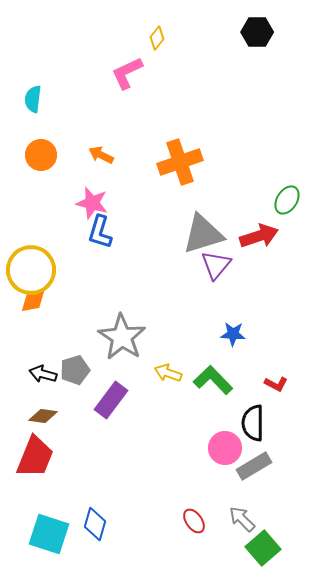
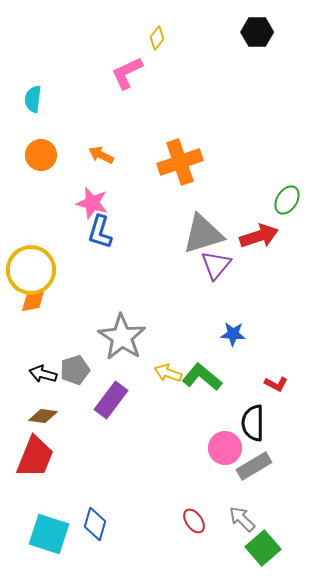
green L-shape: moved 11 px left, 3 px up; rotated 6 degrees counterclockwise
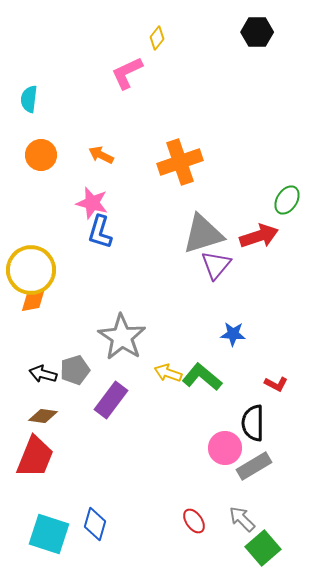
cyan semicircle: moved 4 px left
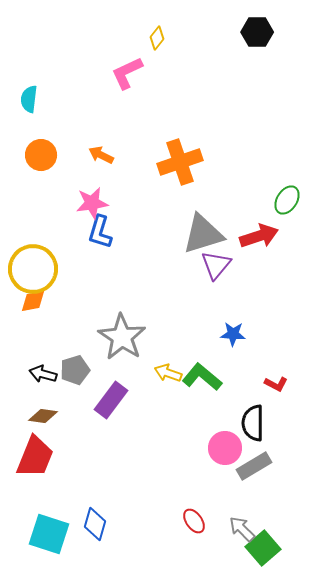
pink star: rotated 24 degrees counterclockwise
yellow circle: moved 2 px right, 1 px up
gray arrow: moved 10 px down
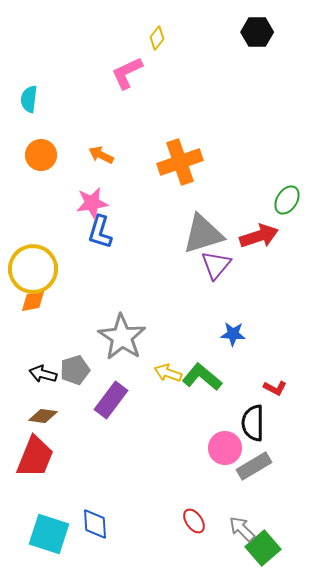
red L-shape: moved 1 px left, 4 px down
blue diamond: rotated 20 degrees counterclockwise
